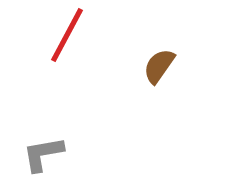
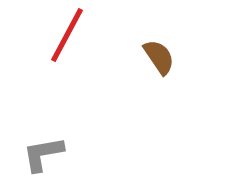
brown semicircle: moved 9 px up; rotated 111 degrees clockwise
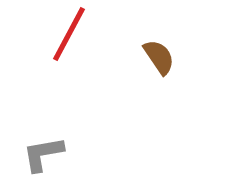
red line: moved 2 px right, 1 px up
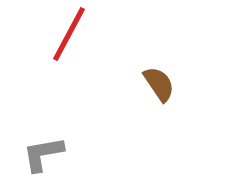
brown semicircle: moved 27 px down
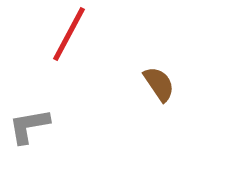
gray L-shape: moved 14 px left, 28 px up
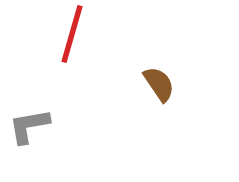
red line: moved 3 px right; rotated 12 degrees counterclockwise
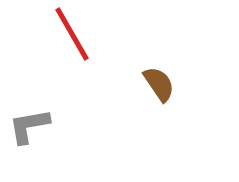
red line: rotated 46 degrees counterclockwise
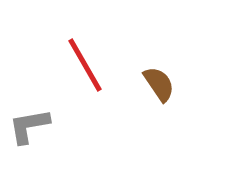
red line: moved 13 px right, 31 px down
